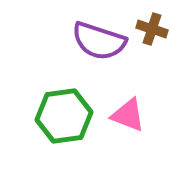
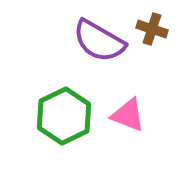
purple semicircle: rotated 12 degrees clockwise
green hexagon: rotated 18 degrees counterclockwise
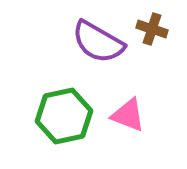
purple semicircle: moved 1 px left, 1 px down
green hexagon: rotated 14 degrees clockwise
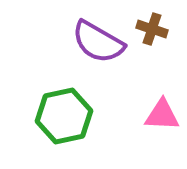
pink triangle: moved 34 px right; rotated 18 degrees counterclockwise
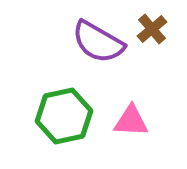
brown cross: rotated 32 degrees clockwise
pink triangle: moved 31 px left, 6 px down
